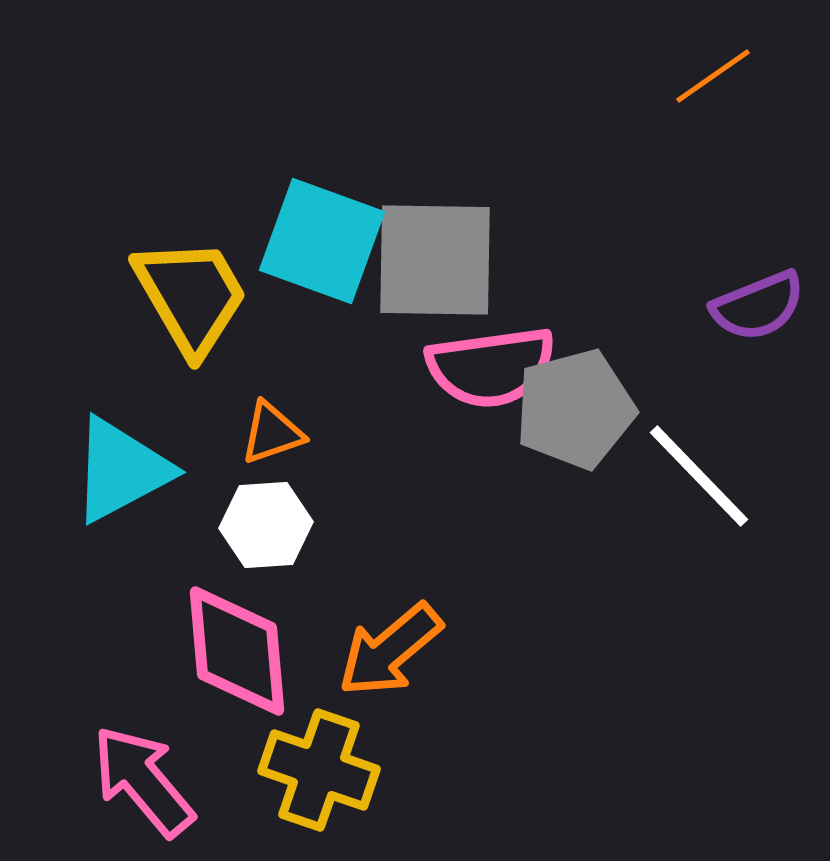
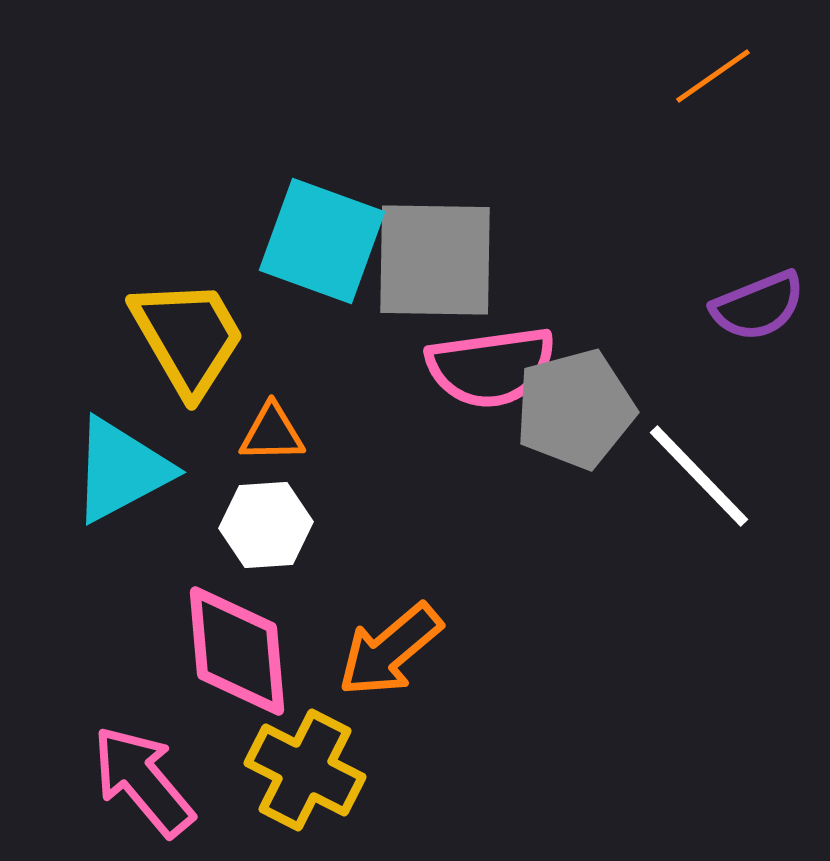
yellow trapezoid: moved 3 px left, 41 px down
orange triangle: rotated 18 degrees clockwise
yellow cross: moved 14 px left; rotated 8 degrees clockwise
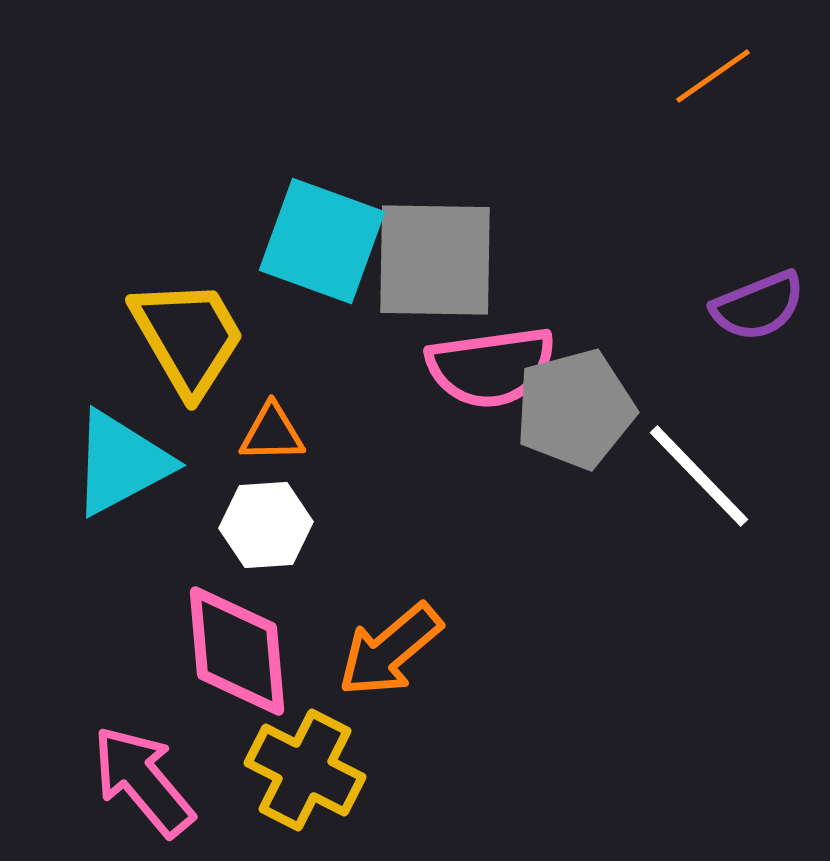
cyan triangle: moved 7 px up
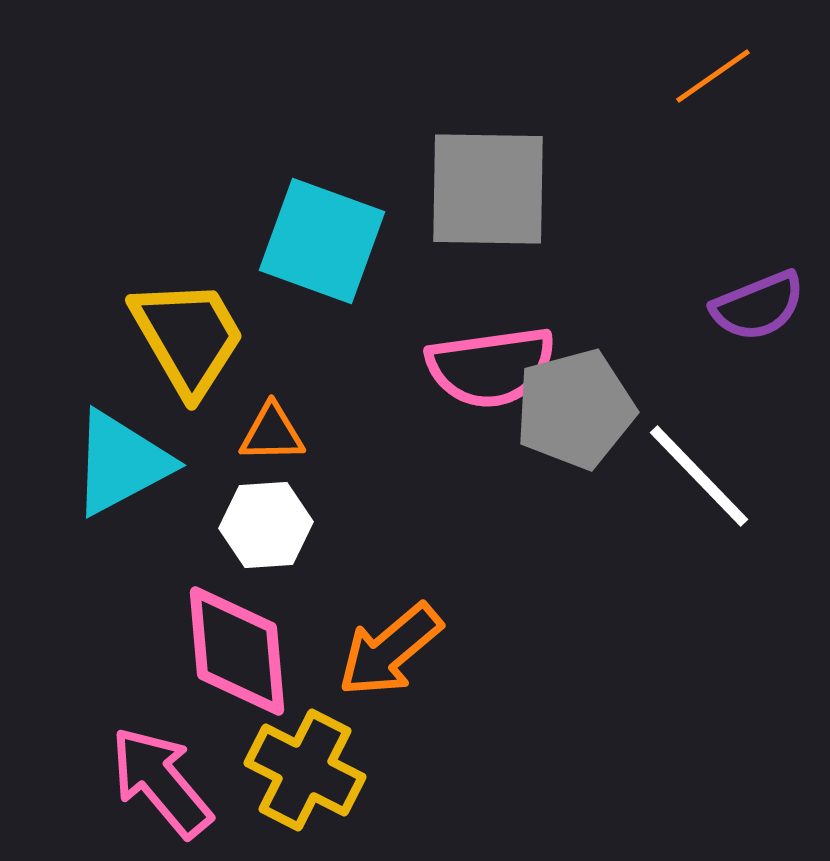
gray square: moved 53 px right, 71 px up
pink arrow: moved 18 px right, 1 px down
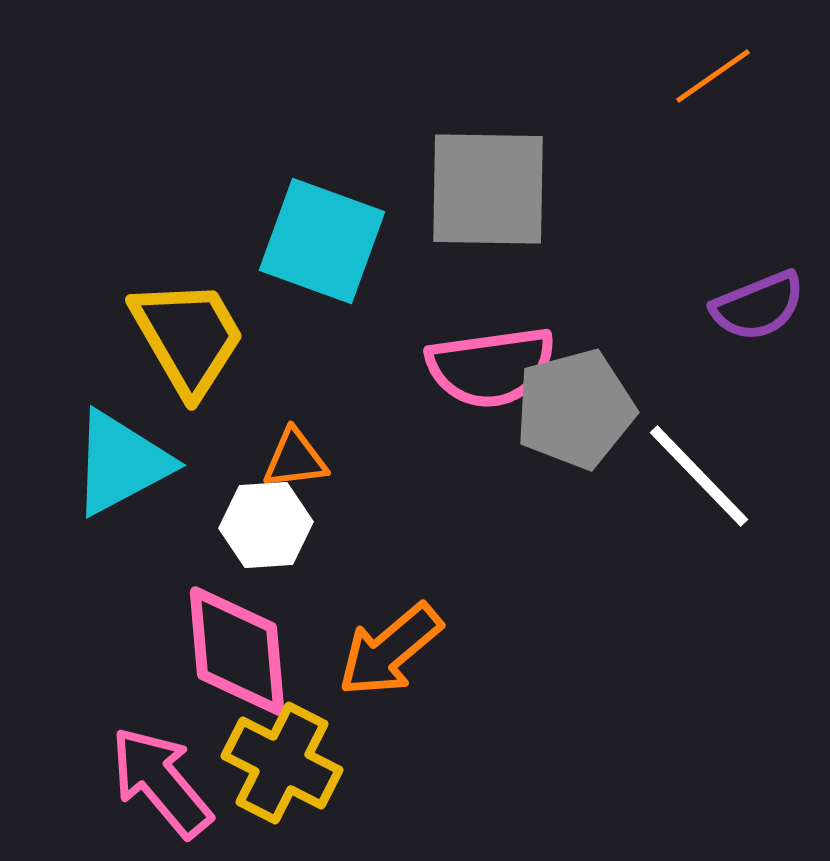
orange triangle: moved 23 px right, 26 px down; rotated 6 degrees counterclockwise
yellow cross: moved 23 px left, 7 px up
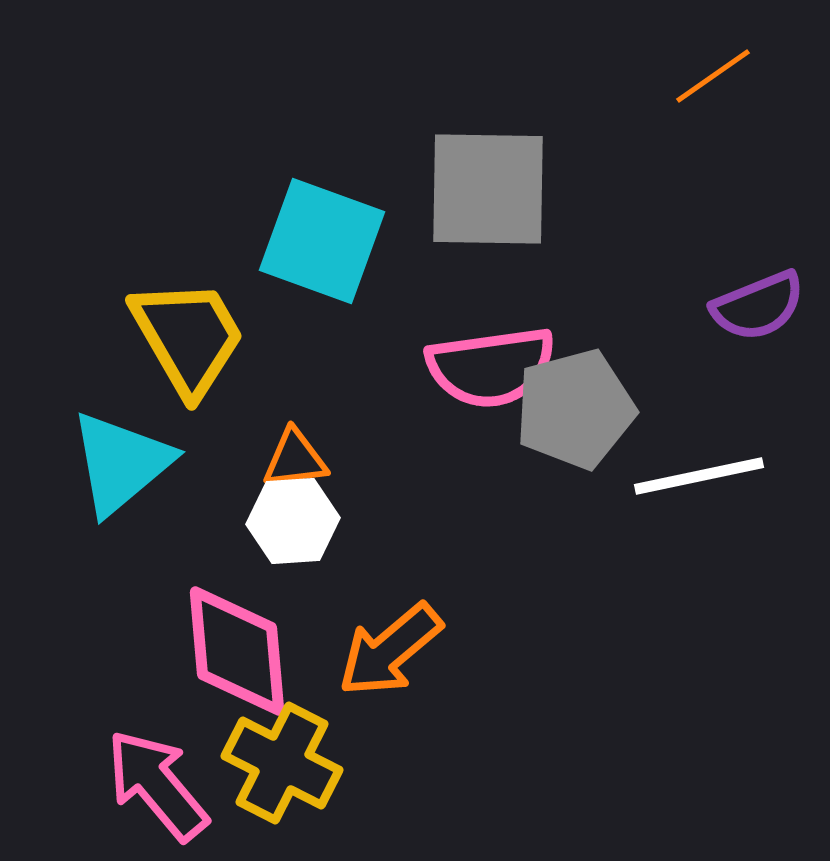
cyan triangle: rotated 12 degrees counterclockwise
white line: rotated 58 degrees counterclockwise
white hexagon: moved 27 px right, 4 px up
pink arrow: moved 4 px left, 3 px down
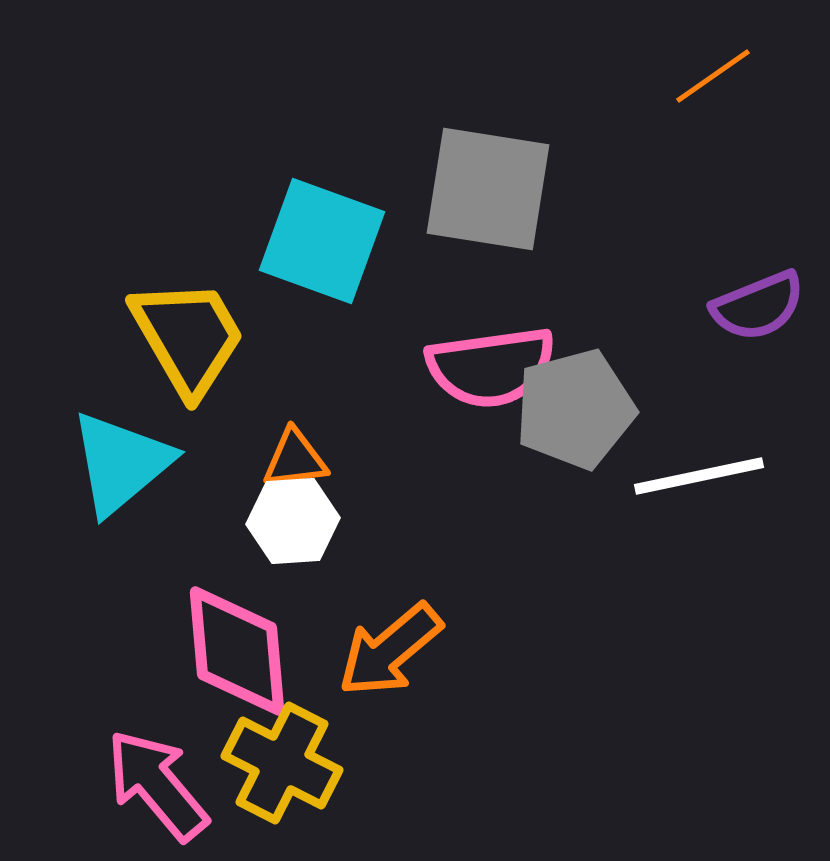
gray square: rotated 8 degrees clockwise
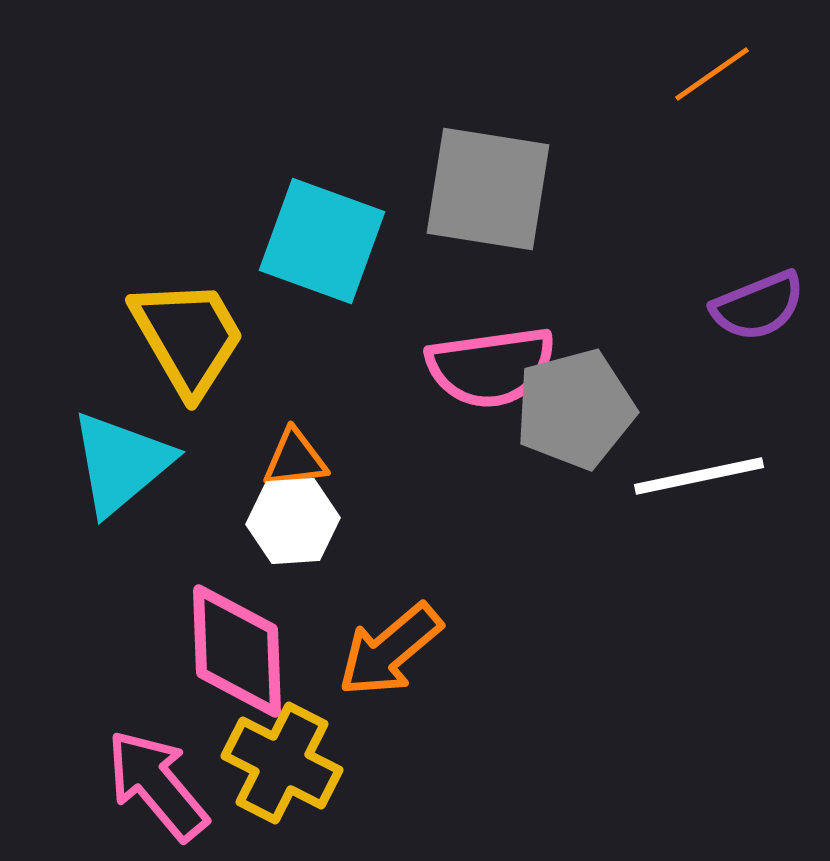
orange line: moved 1 px left, 2 px up
pink diamond: rotated 3 degrees clockwise
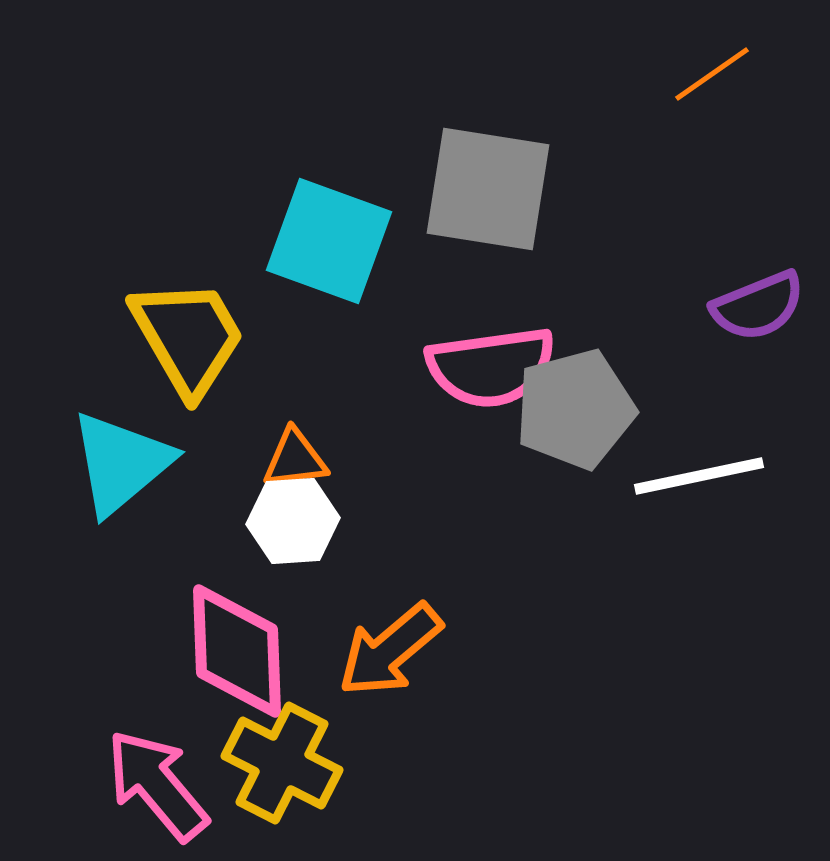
cyan square: moved 7 px right
